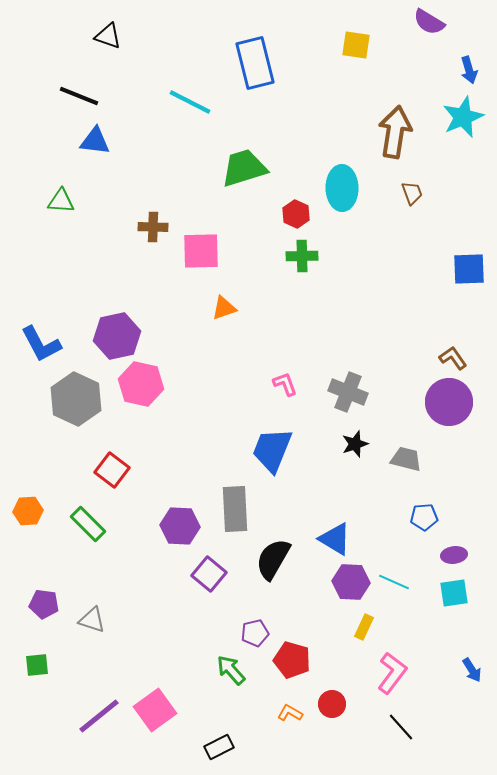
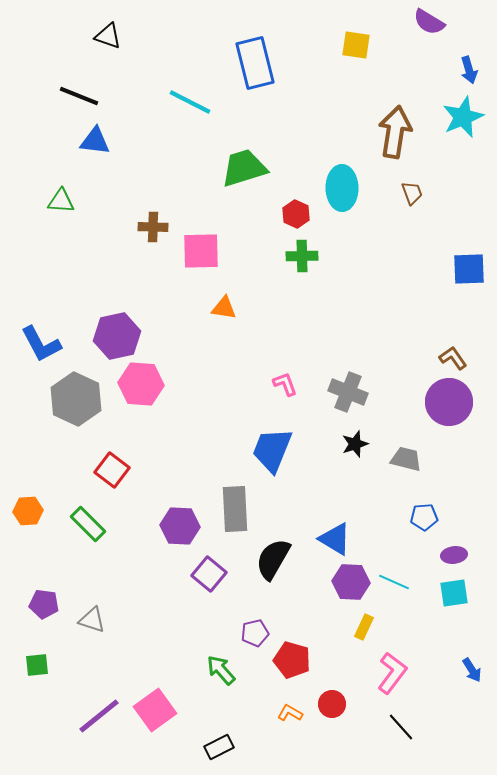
orange triangle at (224, 308): rotated 28 degrees clockwise
pink hexagon at (141, 384): rotated 9 degrees counterclockwise
green arrow at (231, 670): moved 10 px left
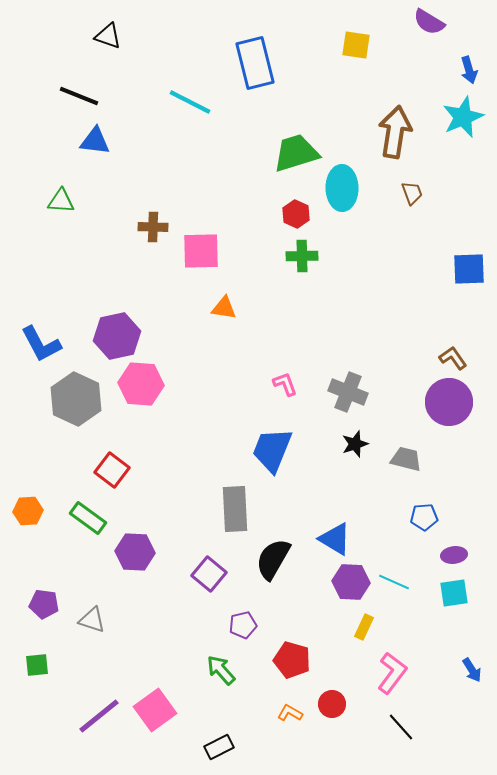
green trapezoid at (244, 168): moved 52 px right, 15 px up
green rectangle at (88, 524): moved 6 px up; rotated 9 degrees counterclockwise
purple hexagon at (180, 526): moved 45 px left, 26 px down
purple pentagon at (255, 633): moved 12 px left, 8 px up
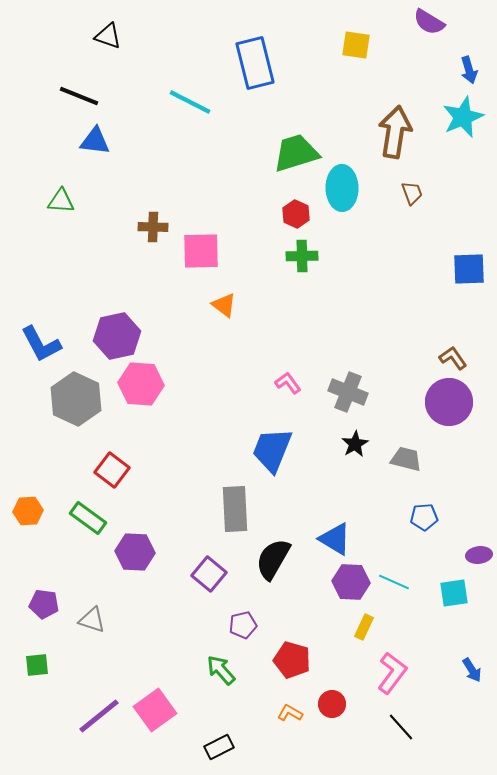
orange triangle at (224, 308): moved 3 px up; rotated 28 degrees clockwise
pink L-shape at (285, 384): moved 3 px right, 1 px up; rotated 16 degrees counterclockwise
black star at (355, 444): rotated 12 degrees counterclockwise
purple ellipse at (454, 555): moved 25 px right
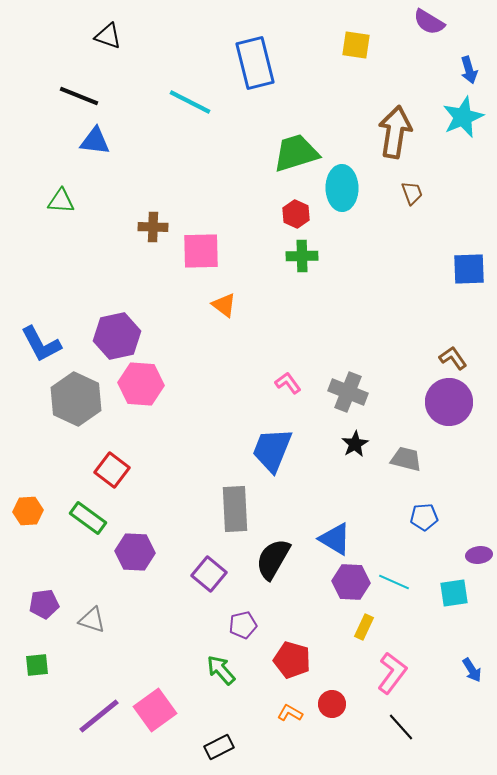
purple pentagon at (44, 604): rotated 16 degrees counterclockwise
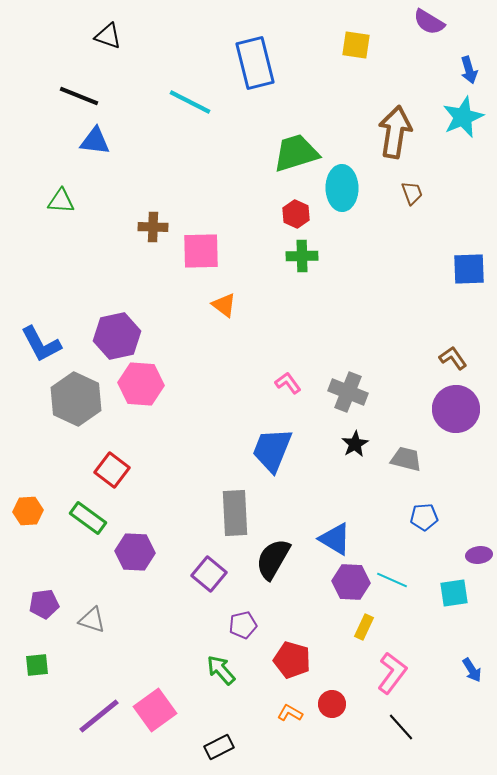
purple circle at (449, 402): moved 7 px right, 7 px down
gray rectangle at (235, 509): moved 4 px down
cyan line at (394, 582): moved 2 px left, 2 px up
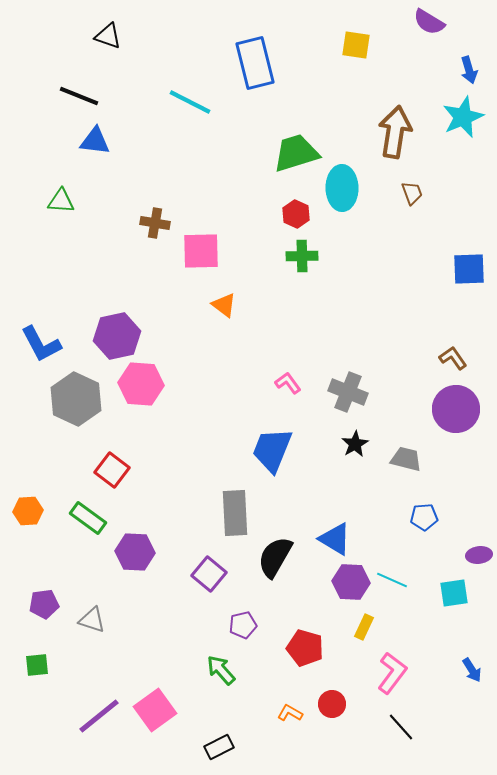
brown cross at (153, 227): moved 2 px right, 4 px up; rotated 8 degrees clockwise
black semicircle at (273, 559): moved 2 px right, 2 px up
red pentagon at (292, 660): moved 13 px right, 12 px up
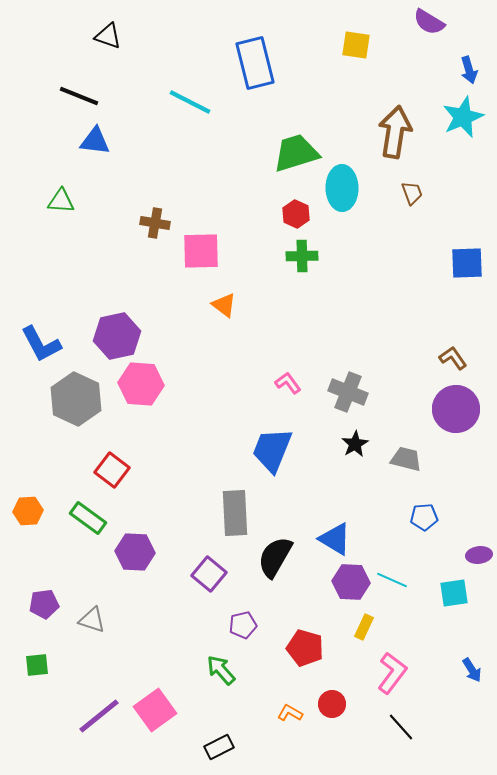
blue square at (469, 269): moved 2 px left, 6 px up
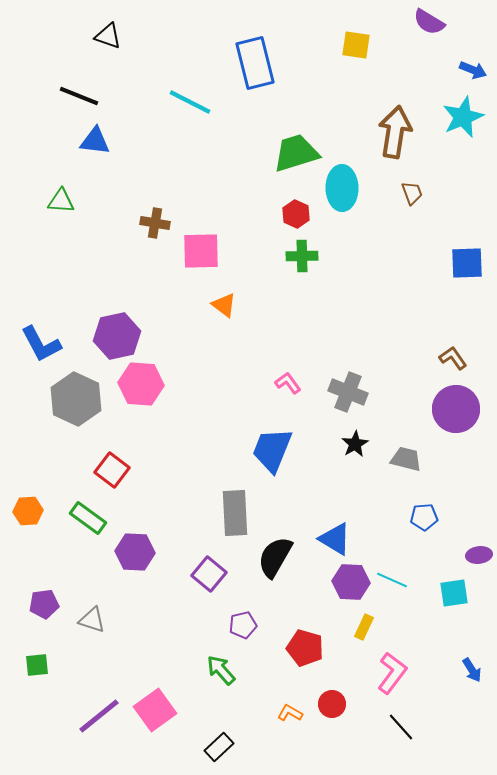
blue arrow at (469, 70): moved 4 px right; rotated 52 degrees counterclockwise
black rectangle at (219, 747): rotated 16 degrees counterclockwise
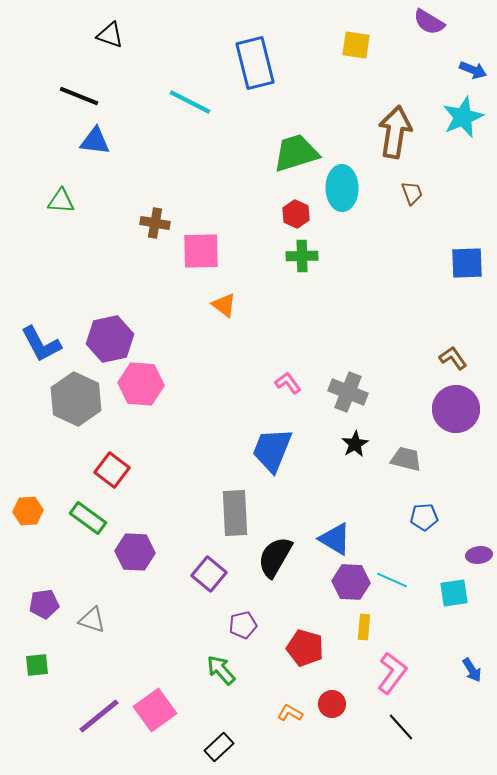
black triangle at (108, 36): moved 2 px right, 1 px up
purple hexagon at (117, 336): moved 7 px left, 3 px down
yellow rectangle at (364, 627): rotated 20 degrees counterclockwise
